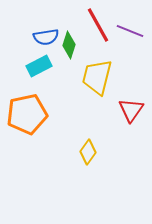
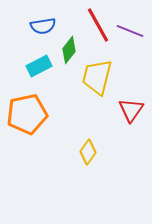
blue semicircle: moved 3 px left, 11 px up
green diamond: moved 5 px down; rotated 20 degrees clockwise
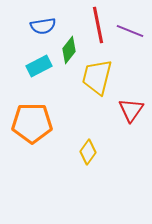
red line: rotated 18 degrees clockwise
orange pentagon: moved 5 px right, 9 px down; rotated 12 degrees clockwise
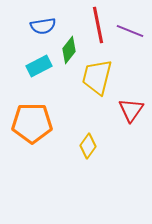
yellow diamond: moved 6 px up
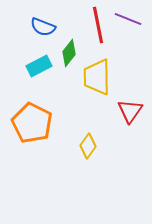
blue semicircle: moved 1 px down; rotated 30 degrees clockwise
purple line: moved 2 px left, 12 px up
green diamond: moved 3 px down
yellow trapezoid: rotated 15 degrees counterclockwise
red triangle: moved 1 px left, 1 px down
orange pentagon: rotated 27 degrees clockwise
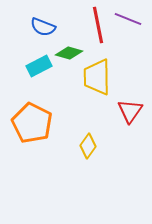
green diamond: rotated 68 degrees clockwise
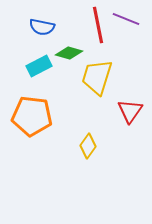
purple line: moved 2 px left
blue semicircle: moved 1 px left; rotated 10 degrees counterclockwise
yellow trapezoid: rotated 18 degrees clockwise
orange pentagon: moved 7 px up; rotated 21 degrees counterclockwise
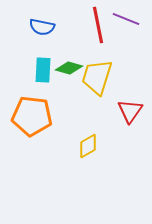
green diamond: moved 15 px down
cyan rectangle: moved 4 px right, 4 px down; rotated 60 degrees counterclockwise
yellow diamond: rotated 25 degrees clockwise
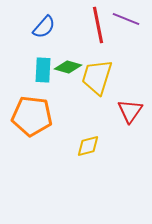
blue semicircle: moved 2 px right; rotated 60 degrees counterclockwise
green diamond: moved 1 px left, 1 px up
yellow diamond: rotated 15 degrees clockwise
